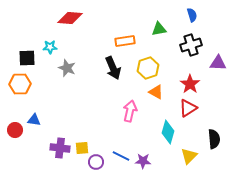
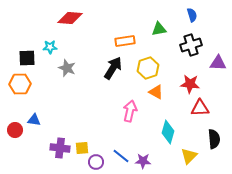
black arrow: rotated 125 degrees counterclockwise
red star: rotated 30 degrees counterclockwise
red triangle: moved 12 px right; rotated 30 degrees clockwise
blue line: rotated 12 degrees clockwise
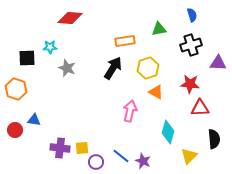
orange hexagon: moved 4 px left, 5 px down; rotated 20 degrees clockwise
purple star: rotated 21 degrees clockwise
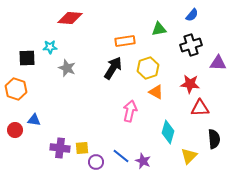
blue semicircle: rotated 56 degrees clockwise
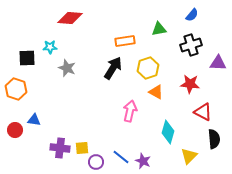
red triangle: moved 3 px right, 4 px down; rotated 30 degrees clockwise
blue line: moved 1 px down
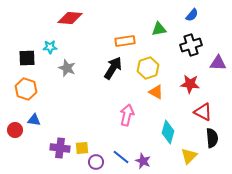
orange hexagon: moved 10 px right
pink arrow: moved 3 px left, 4 px down
black semicircle: moved 2 px left, 1 px up
